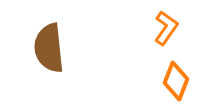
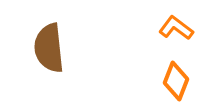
orange L-shape: moved 10 px right; rotated 88 degrees counterclockwise
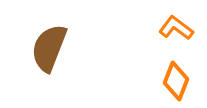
brown semicircle: rotated 27 degrees clockwise
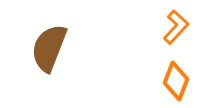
orange L-shape: moved 1 px up; rotated 96 degrees clockwise
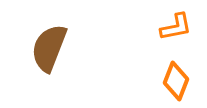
orange L-shape: rotated 36 degrees clockwise
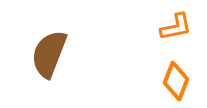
brown semicircle: moved 6 px down
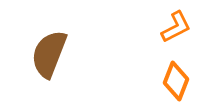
orange L-shape: rotated 16 degrees counterclockwise
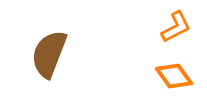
orange diamond: moved 2 px left, 5 px up; rotated 57 degrees counterclockwise
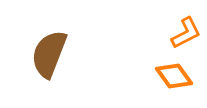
orange L-shape: moved 10 px right, 6 px down
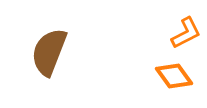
brown semicircle: moved 2 px up
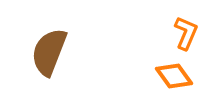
orange L-shape: rotated 40 degrees counterclockwise
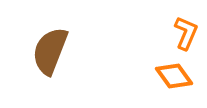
brown semicircle: moved 1 px right, 1 px up
